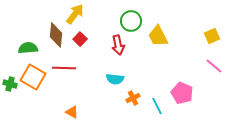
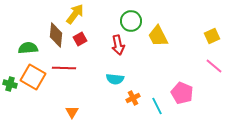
red square: rotated 16 degrees clockwise
orange triangle: rotated 32 degrees clockwise
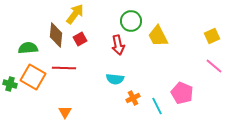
orange triangle: moved 7 px left
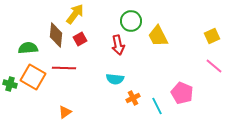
orange triangle: rotated 24 degrees clockwise
